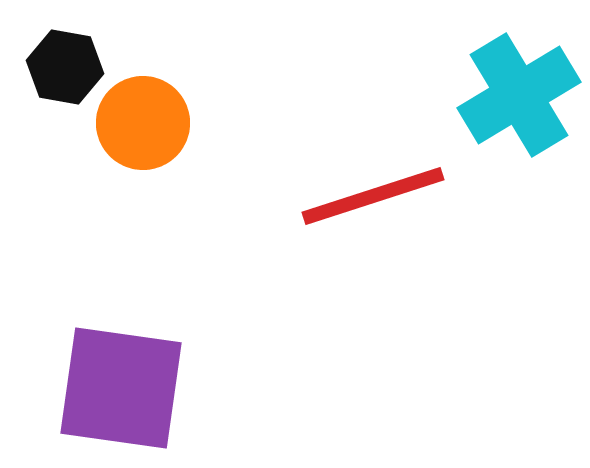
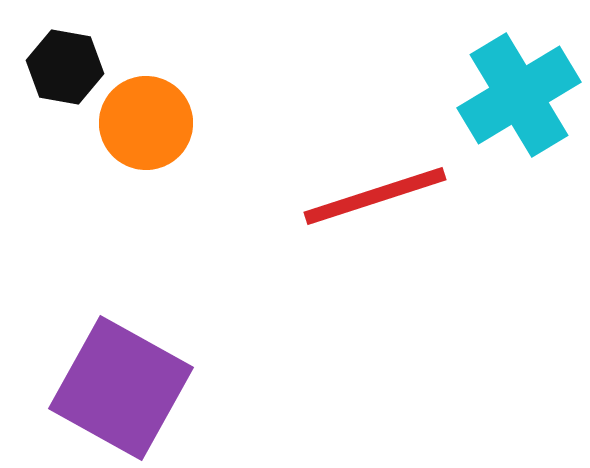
orange circle: moved 3 px right
red line: moved 2 px right
purple square: rotated 21 degrees clockwise
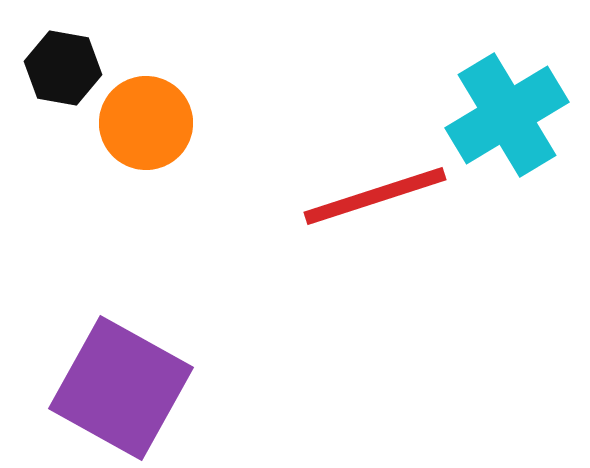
black hexagon: moved 2 px left, 1 px down
cyan cross: moved 12 px left, 20 px down
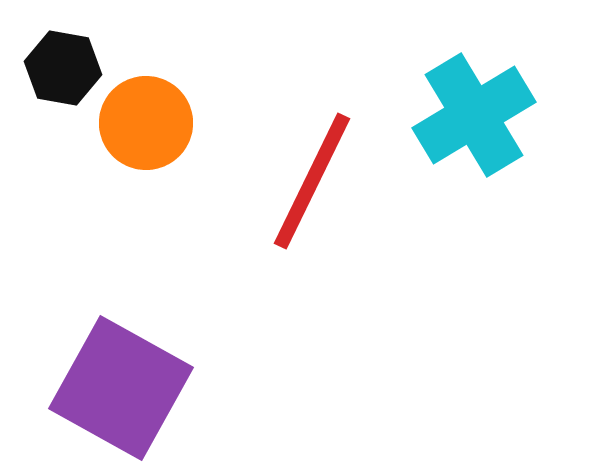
cyan cross: moved 33 px left
red line: moved 63 px left, 15 px up; rotated 46 degrees counterclockwise
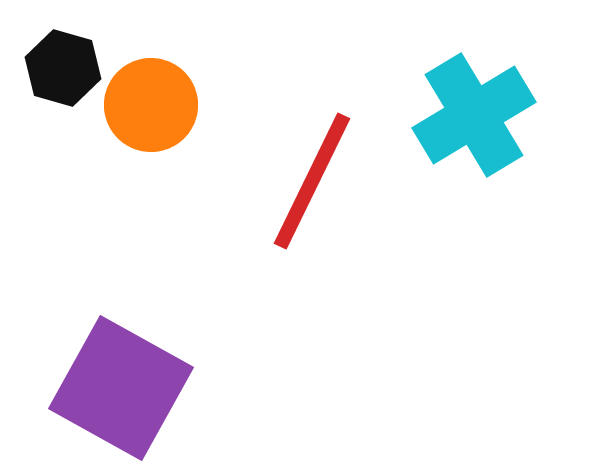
black hexagon: rotated 6 degrees clockwise
orange circle: moved 5 px right, 18 px up
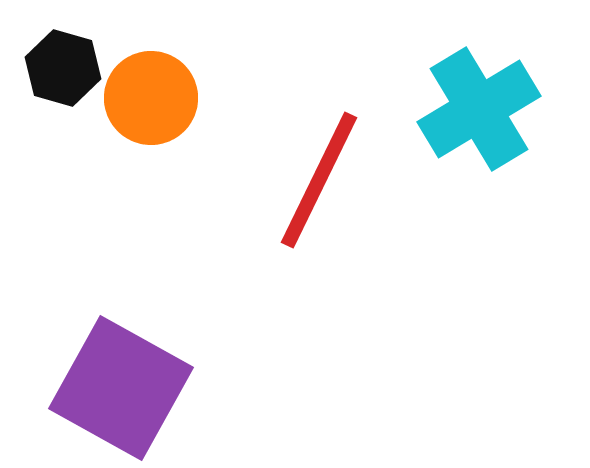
orange circle: moved 7 px up
cyan cross: moved 5 px right, 6 px up
red line: moved 7 px right, 1 px up
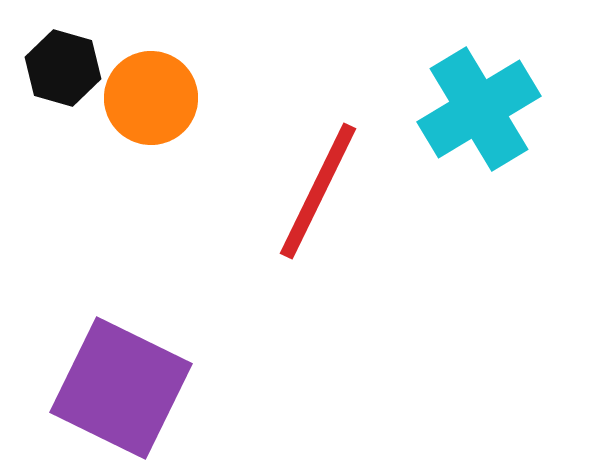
red line: moved 1 px left, 11 px down
purple square: rotated 3 degrees counterclockwise
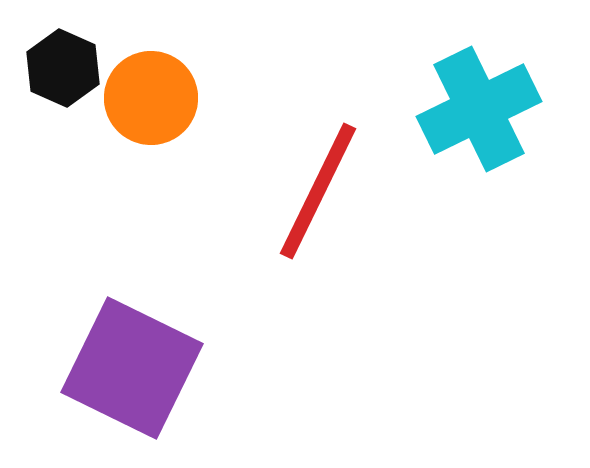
black hexagon: rotated 8 degrees clockwise
cyan cross: rotated 5 degrees clockwise
purple square: moved 11 px right, 20 px up
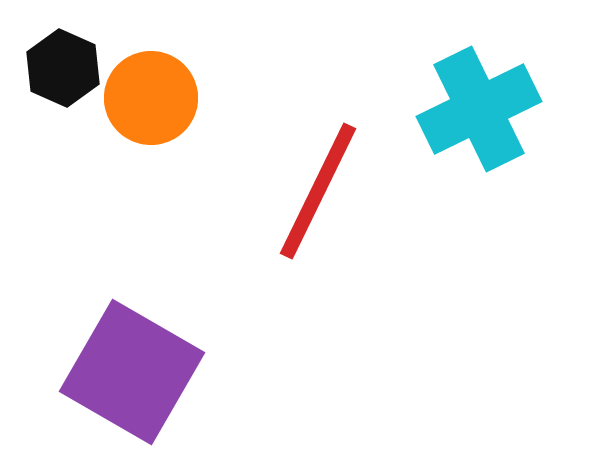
purple square: moved 4 px down; rotated 4 degrees clockwise
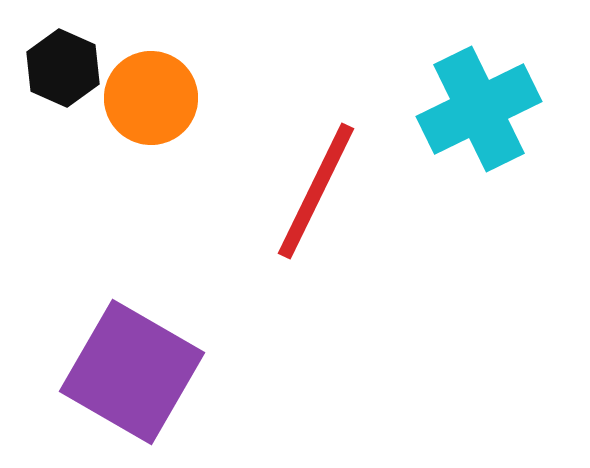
red line: moved 2 px left
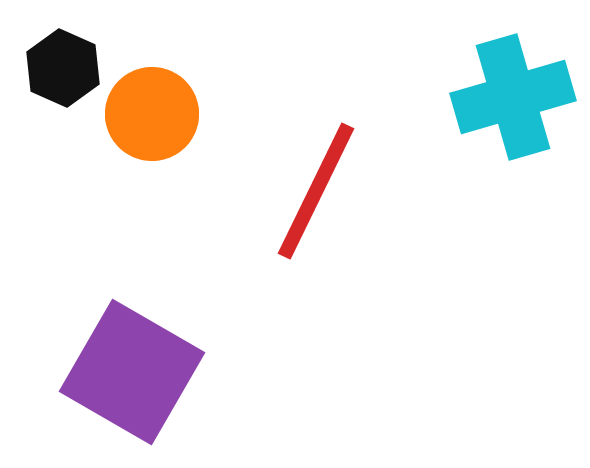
orange circle: moved 1 px right, 16 px down
cyan cross: moved 34 px right, 12 px up; rotated 10 degrees clockwise
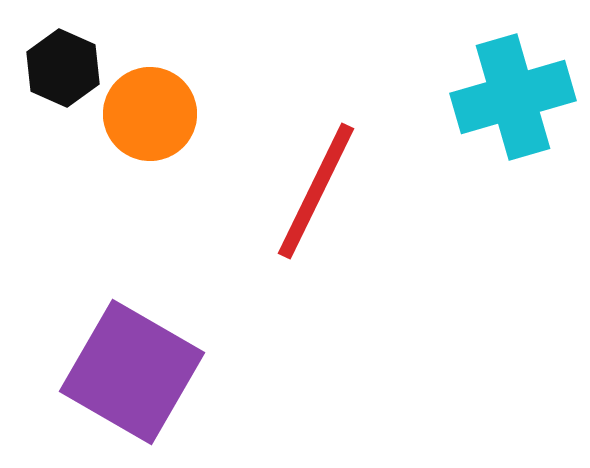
orange circle: moved 2 px left
